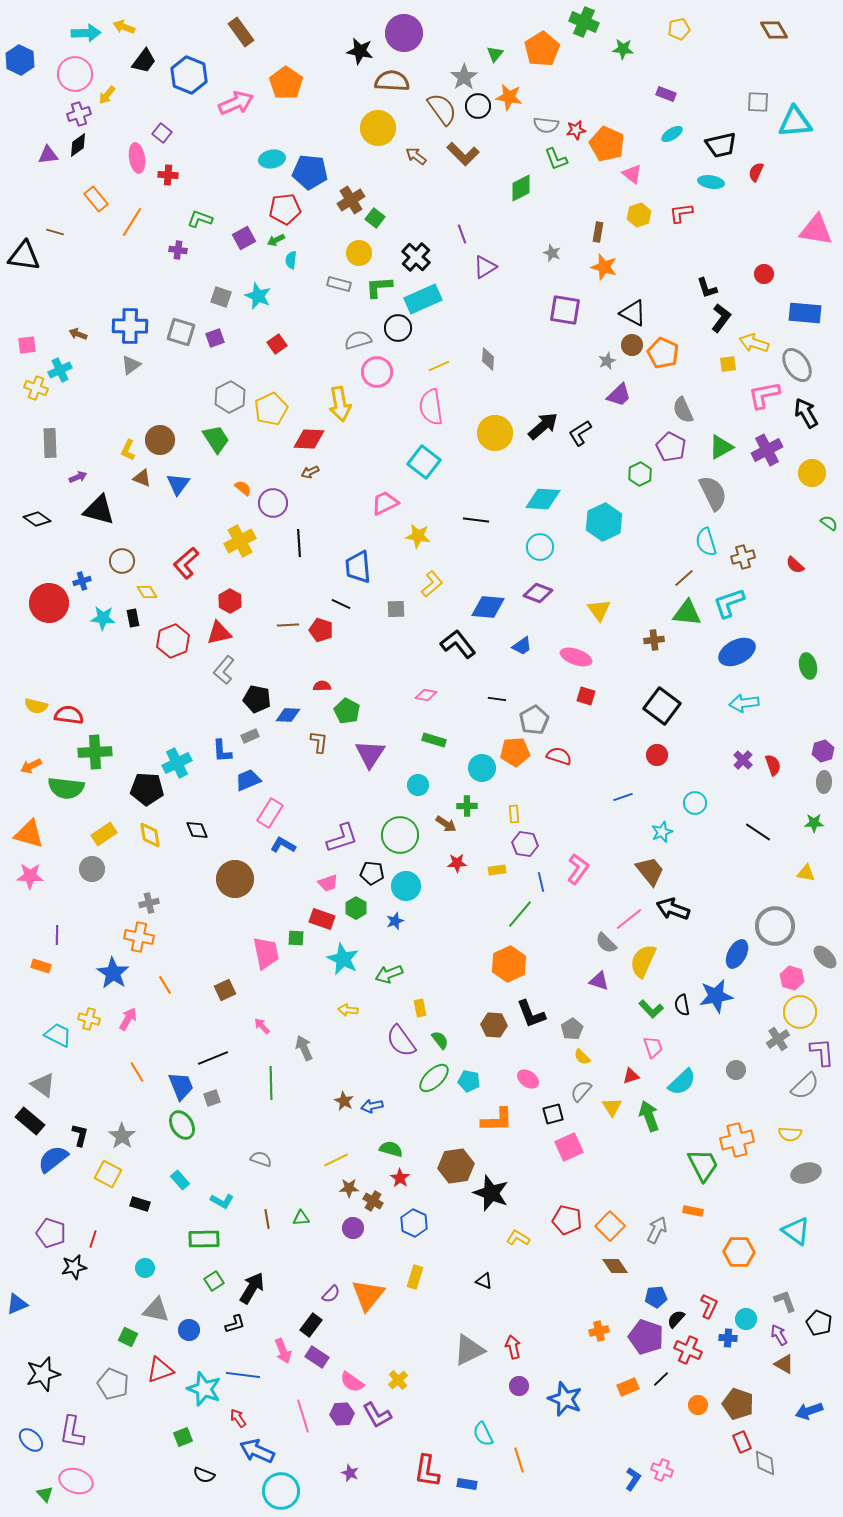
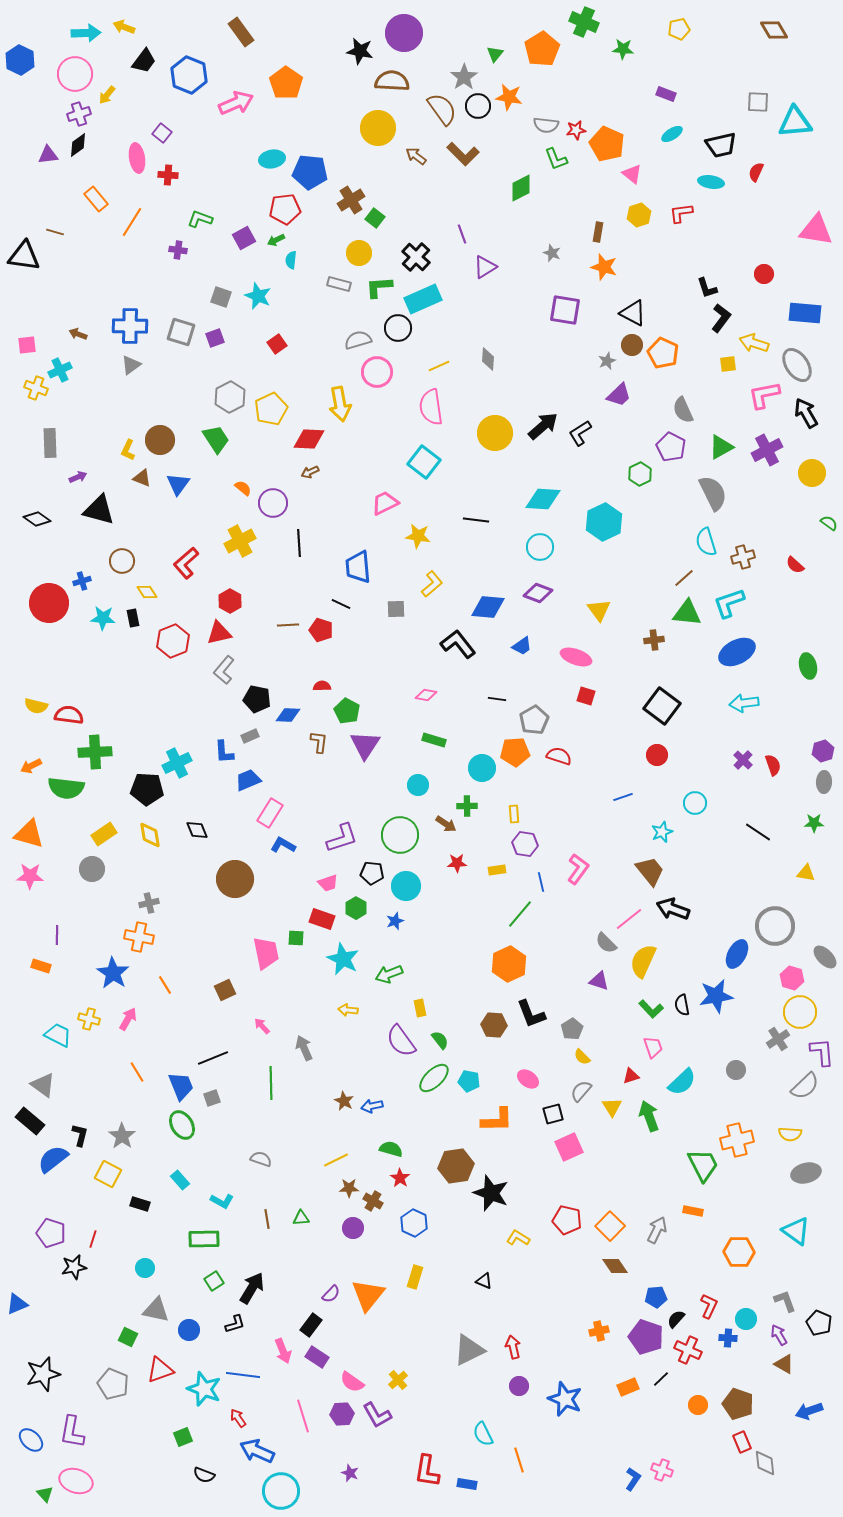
blue L-shape at (222, 751): moved 2 px right, 1 px down
purple triangle at (370, 754): moved 5 px left, 9 px up
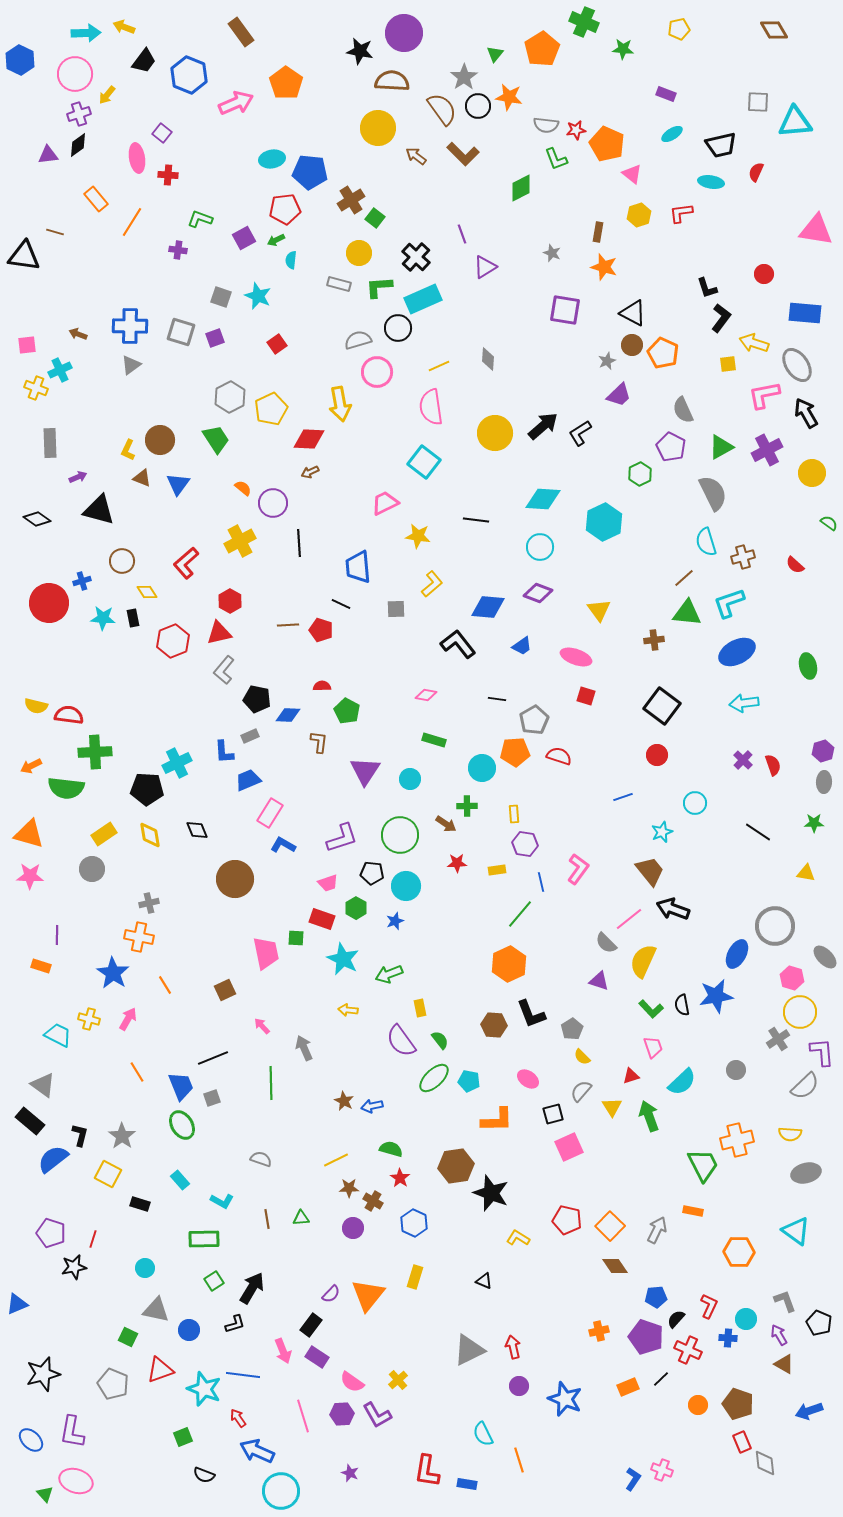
purple triangle at (365, 745): moved 26 px down
cyan circle at (418, 785): moved 8 px left, 6 px up
